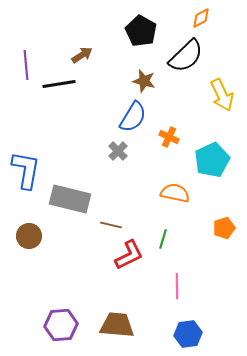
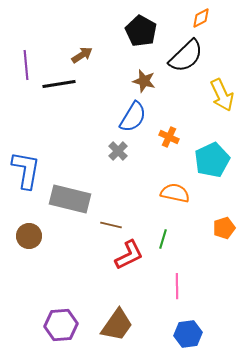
brown trapezoid: rotated 120 degrees clockwise
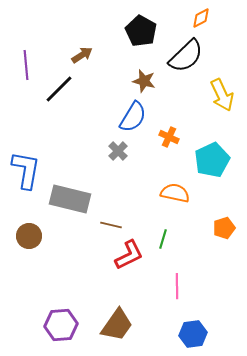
black line: moved 5 px down; rotated 36 degrees counterclockwise
blue hexagon: moved 5 px right
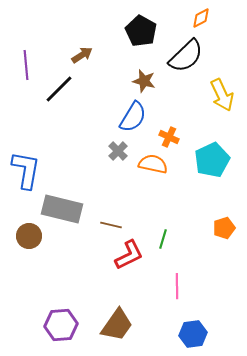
orange semicircle: moved 22 px left, 29 px up
gray rectangle: moved 8 px left, 10 px down
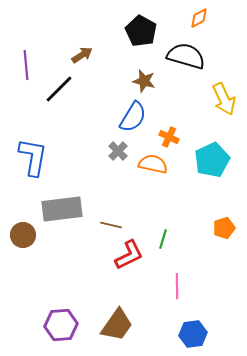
orange diamond: moved 2 px left
black semicircle: rotated 120 degrees counterclockwise
yellow arrow: moved 2 px right, 4 px down
blue L-shape: moved 7 px right, 13 px up
gray rectangle: rotated 21 degrees counterclockwise
brown circle: moved 6 px left, 1 px up
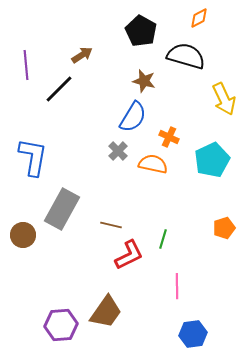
gray rectangle: rotated 54 degrees counterclockwise
brown trapezoid: moved 11 px left, 13 px up
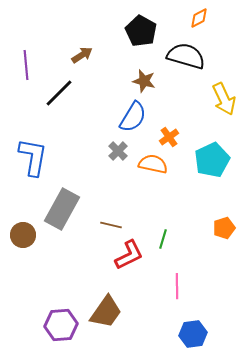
black line: moved 4 px down
orange cross: rotated 30 degrees clockwise
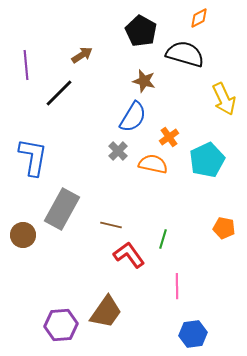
black semicircle: moved 1 px left, 2 px up
cyan pentagon: moved 5 px left
orange pentagon: rotated 30 degrees clockwise
red L-shape: rotated 100 degrees counterclockwise
